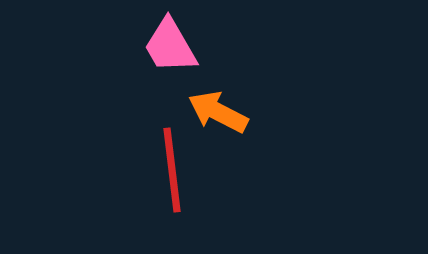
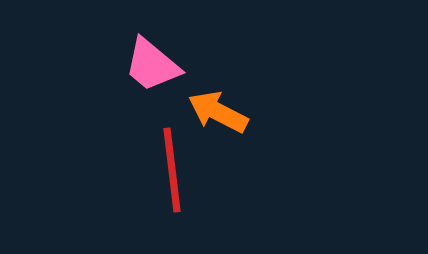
pink trapezoid: moved 18 px left, 19 px down; rotated 20 degrees counterclockwise
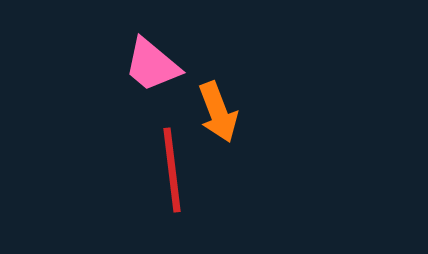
orange arrow: rotated 138 degrees counterclockwise
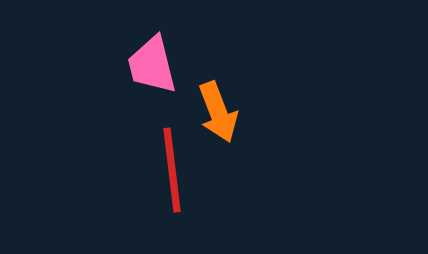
pink trapezoid: rotated 36 degrees clockwise
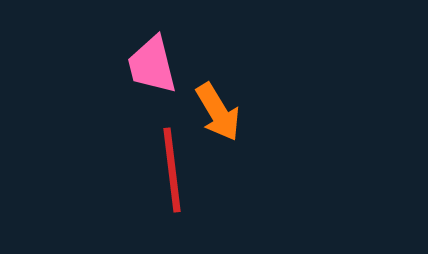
orange arrow: rotated 10 degrees counterclockwise
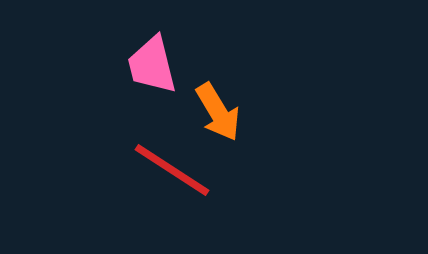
red line: rotated 50 degrees counterclockwise
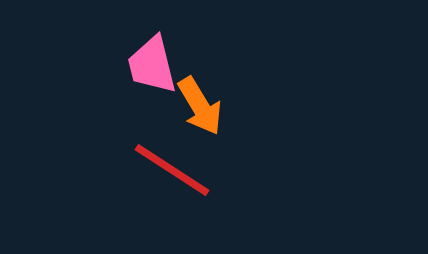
orange arrow: moved 18 px left, 6 px up
